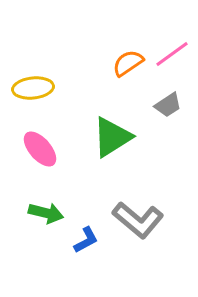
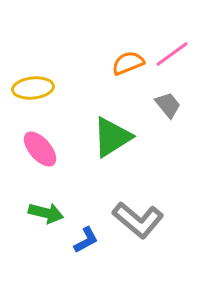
orange semicircle: rotated 12 degrees clockwise
gray trapezoid: rotated 96 degrees counterclockwise
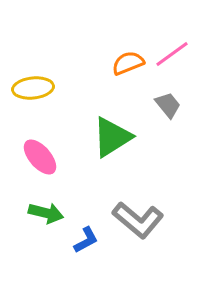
pink ellipse: moved 8 px down
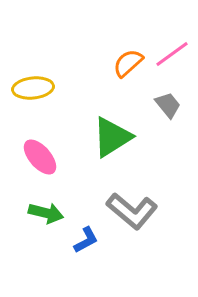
orange semicircle: rotated 20 degrees counterclockwise
gray L-shape: moved 6 px left, 9 px up
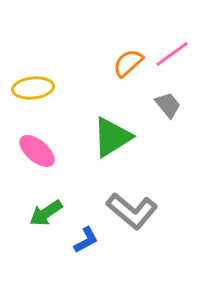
pink ellipse: moved 3 px left, 6 px up; rotated 9 degrees counterclockwise
green arrow: rotated 132 degrees clockwise
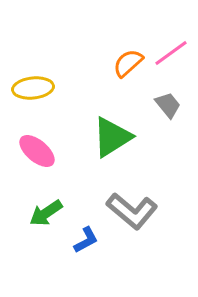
pink line: moved 1 px left, 1 px up
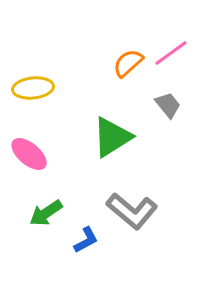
pink ellipse: moved 8 px left, 3 px down
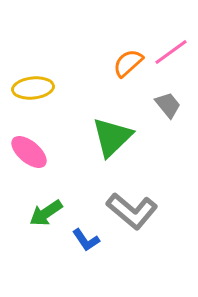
pink line: moved 1 px up
green triangle: rotated 12 degrees counterclockwise
pink ellipse: moved 2 px up
blue L-shape: rotated 84 degrees clockwise
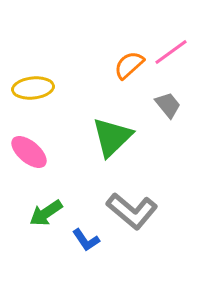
orange semicircle: moved 1 px right, 2 px down
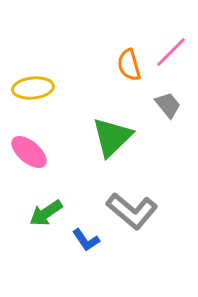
pink line: rotated 9 degrees counterclockwise
orange semicircle: rotated 64 degrees counterclockwise
